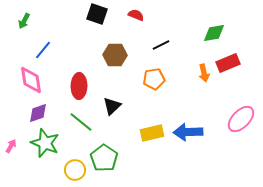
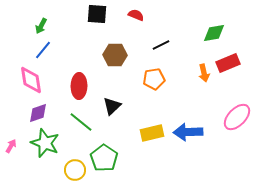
black square: rotated 15 degrees counterclockwise
green arrow: moved 17 px right, 5 px down
pink ellipse: moved 4 px left, 2 px up
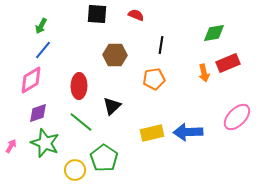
black line: rotated 54 degrees counterclockwise
pink diamond: rotated 68 degrees clockwise
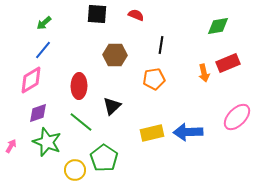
green arrow: moved 3 px right, 3 px up; rotated 21 degrees clockwise
green diamond: moved 4 px right, 7 px up
green star: moved 2 px right, 1 px up
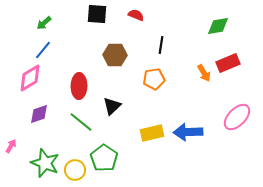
orange arrow: rotated 18 degrees counterclockwise
pink diamond: moved 1 px left, 2 px up
purple diamond: moved 1 px right, 1 px down
green star: moved 2 px left, 21 px down
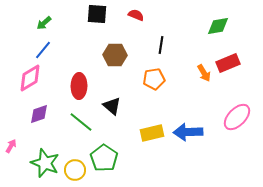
black triangle: rotated 36 degrees counterclockwise
